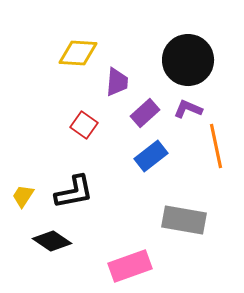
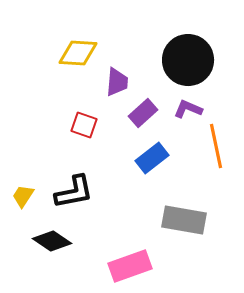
purple rectangle: moved 2 px left
red square: rotated 16 degrees counterclockwise
blue rectangle: moved 1 px right, 2 px down
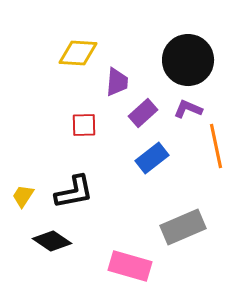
red square: rotated 20 degrees counterclockwise
gray rectangle: moved 1 px left, 7 px down; rotated 33 degrees counterclockwise
pink rectangle: rotated 36 degrees clockwise
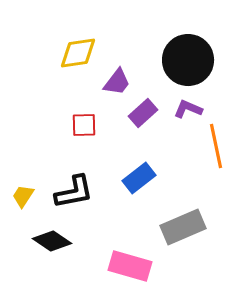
yellow diamond: rotated 12 degrees counterclockwise
purple trapezoid: rotated 32 degrees clockwise
blue rectangle: moved 13 px left, 20 px down
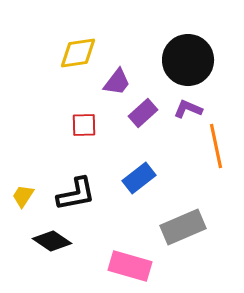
black L-shape: moved 2 px right, 2 px down
